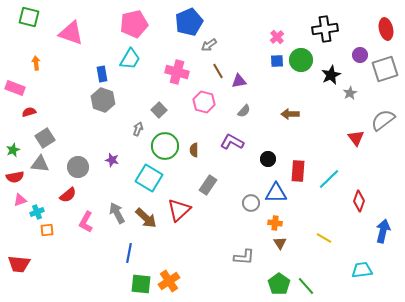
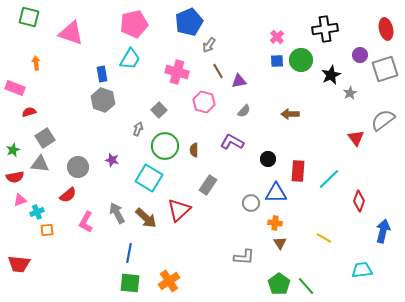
gray arrow at (209, 45): rotated 21 degrees counterclockwise
green square at (141, 284): moved 11 px left, 1 px up
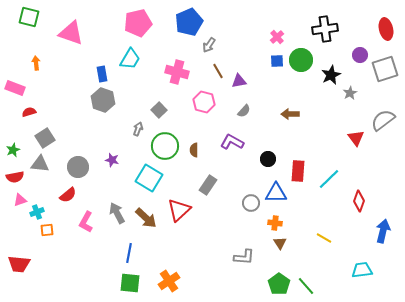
pink pentagon at (134, 24): moved 4 px right, 1 px up
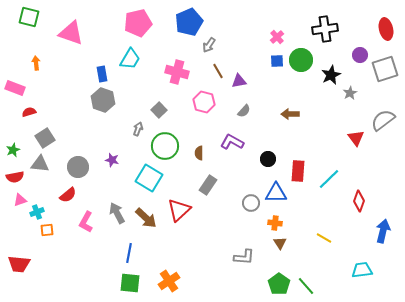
brown semicircle at (194, 150): moved 5 px right, 3 px down
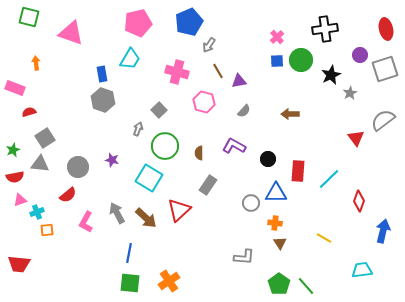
purple L-shape at (232, 142): moved 2 px right, 4 px down
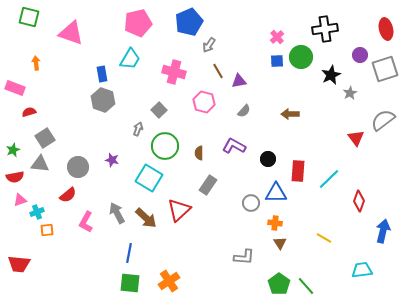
green circle at (301, 60): moved 3 px up
pink cross at (177, 72): moved 3 px left
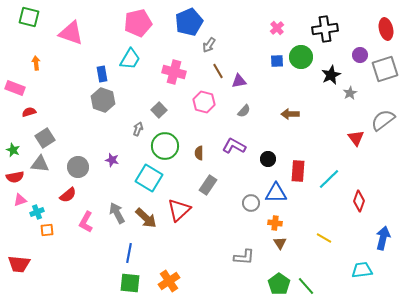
pink cross at (277, 37): moved 9 px up
green star at (13, 150): rotated 24 degrees counterclockwise
blue arrow at (383, 231): moved 7 px down
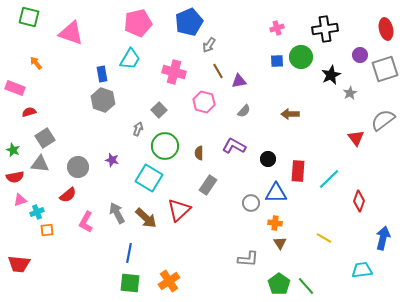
pink cross at (277, 28): rotated 24 degrees clockwise
orange arrow at (36, 63): rotated 32 degrees counterclockwise
gray L-shape at (244, 257): moved 4 px right, 2 px down
